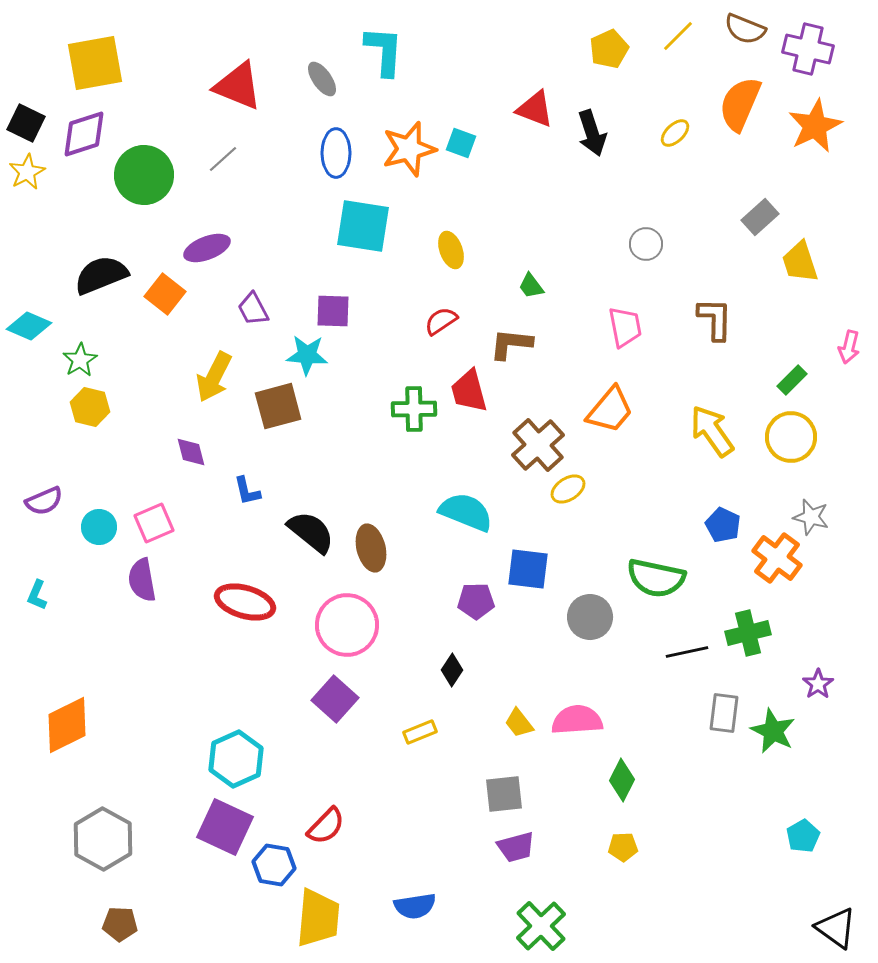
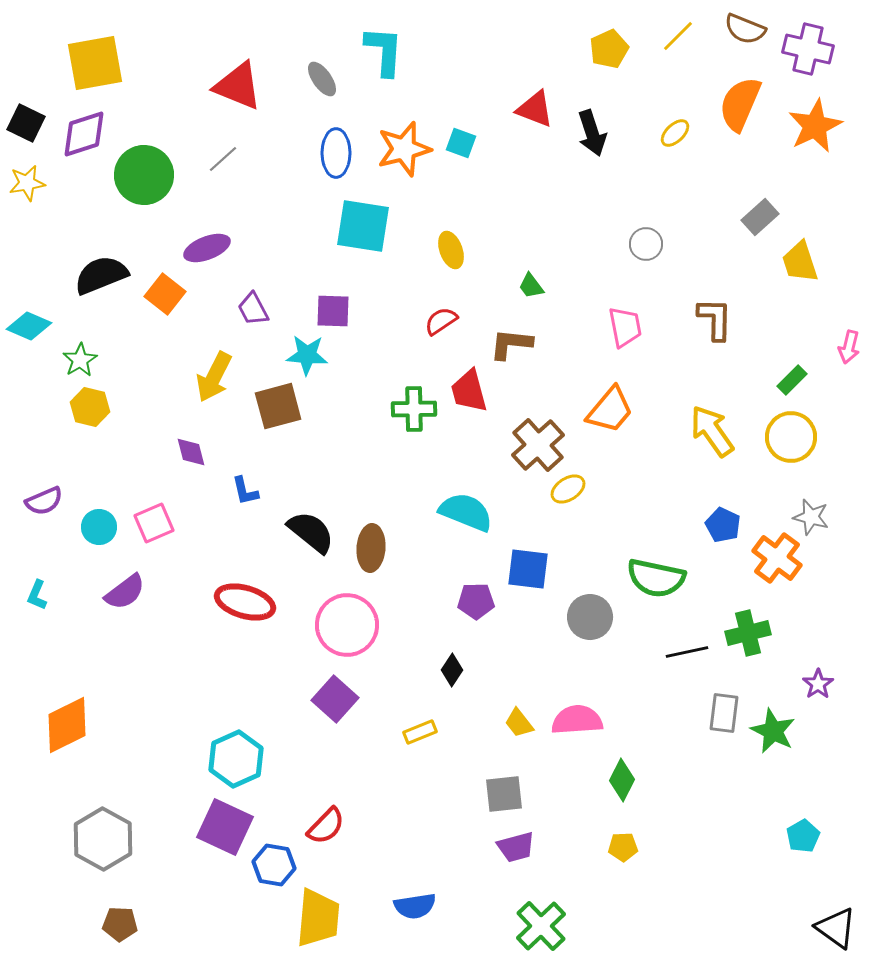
orange star at (409, 149): moved 5 px left
yellow star at (27, 172): moved 11 px down; rotated 18 degrees clockwise
blue L-shape at (247, 491): moved 2 px left
brown ellipse at (371, 548): rotated 18 degrees clockwise
purple semicircle at (142, 580): moved 17 px left, 12 px down; rotated 117 degrees counterclockwise
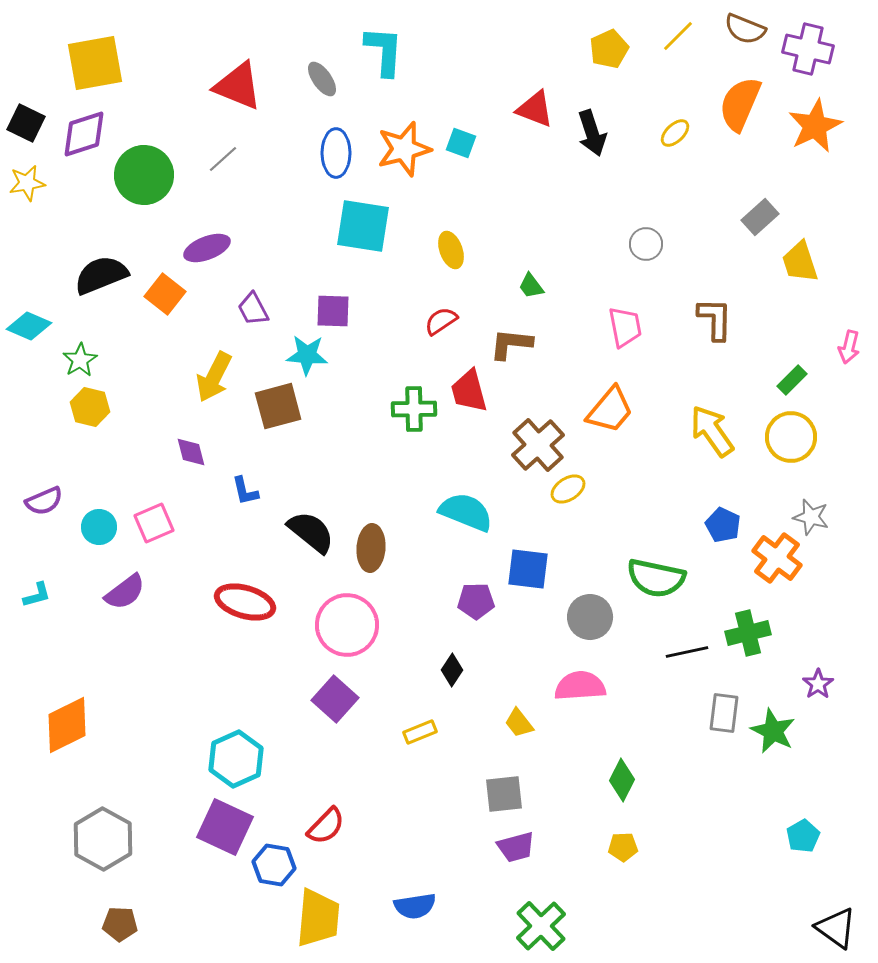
cyan L-shape at (37, 595): rotated 128 degrees counterclockwise
pink semicircle at (577, 720): moved 3 px right, 34 px up
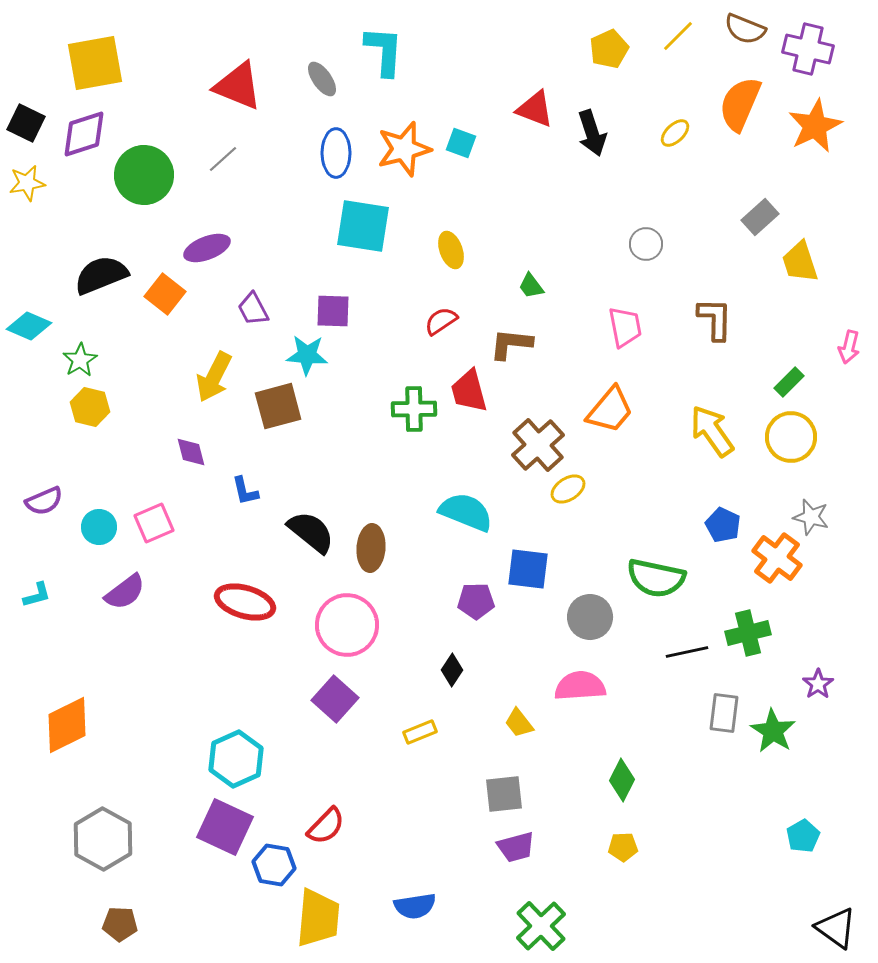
green rectangle at (792, 380): moved 3 px left, 2 px down
green star at (773, 731): rotated 6 degrees clockwise
